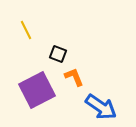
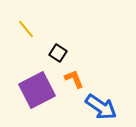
yellow line: moved 1 px up; rotated 12 degrees counterclockwise
black square: moved 1 px up; rotated 12 degrees clockwise
orange L-shape: moved 2 px down
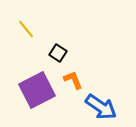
orange L-shape: moved 1 px left, 1 px down
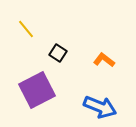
orange L-shape: moved 31 px right, 20 px up; rotated 30 degrees counterclockwise
blue arrow: moved 1 px left; rotated 12 degrees counterclockwise
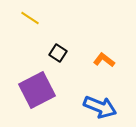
yellow line: moved 4 px right, 11 px up; rotated 18 degrees counterclockwise
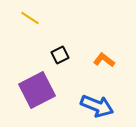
black square: moved 2 px right, 2 px down; rotated 30 degrees clockwise
blue arrow: moved 3 px left, 1 px up
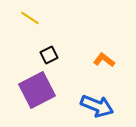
black square: moved 11 px left
